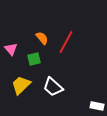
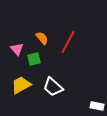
red line: moved 2 px right
pink triangle: moved 6 px right
yellow trapezoid: rotated 15 degrees clockwise
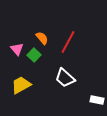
green square: moved 4 px up; rotated 32 degrees counterclockwise
white trapezoid: moved 12 px right, 9 px up
white rectangle: moved 6 px up
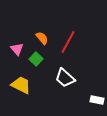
green square: moved 2 px right, 4 px down
yellow trapezoid: rotated 55 degrees clockwise
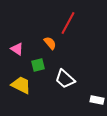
orange semicircle: moved 8 px right, 5 px down
red line: moved 19 px up
pink triangle: rotated 16 degrees counterclockwise
green square: moved 2 px right, 6 px down; rotated 32 degrees clockwise
white trapezoid: moved 1 px down
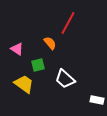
yellow trapezoid: moved 3 px right, 1 px up; rotated 10 degrees clockwise
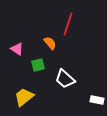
red line: moved 1 px down; rotated 10 degrees counterclockwise
yellow trapezoid: moved 13 px down; rotated 75 degrees counterclockwise
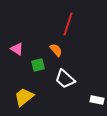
orange semicircle: moved 6 px right, 7 px down
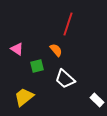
green square: moved 1 px left, 1 px down
white rectangle: rotated 32 degrees clockwise
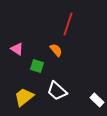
green square: rotated 32 degrees clockwise
white trapezoid: moved 8 px left, 12 px down
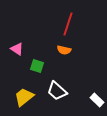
orange semicircle: moved 8 px right; rotated 144 degrees clockwise
